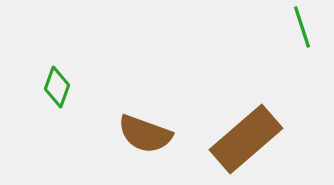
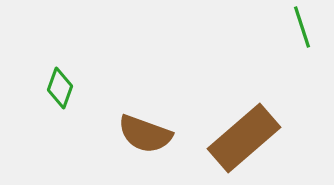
green diamond: moved 3 px right, 1 px down
brown rectangle: moved 2 px left, 1 px up
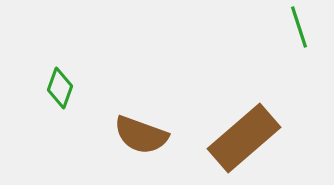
green line: moved 3 px left
brown semicircle: moved 4 px left, 1 px down
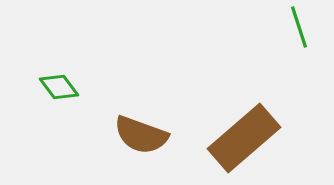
green diamond: moved 1 px left, 1 px up; rotated 57 degrees counterclockwise
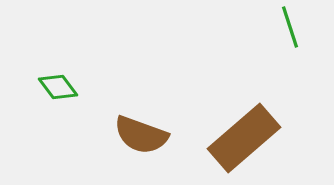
green line: moved 9 px left
green diamond: moved 1 px left
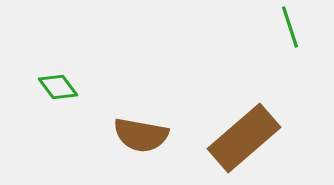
brown semicircle: rotated 10 degrees counterclockwise
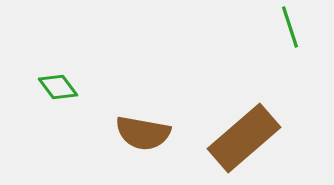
brown semicircle: moved 2 px right, 2 px up
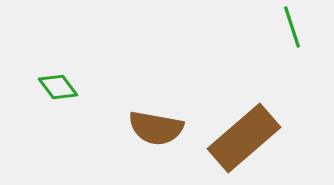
green line: moved 2 px right
brown semicircle: moved 13 px right, 5 px up
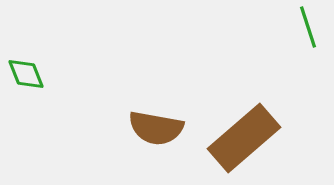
green line: moved 16 px right
green diamond: moved 32 px left, 13 px up; rotated 15 degrees clockwise
